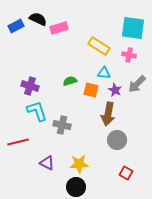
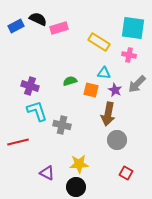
yellow rectangle: moved 4 px up
purple triangle: moved 10 px down
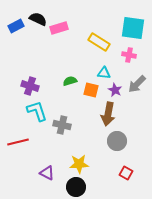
gray circle: moved 1 px down
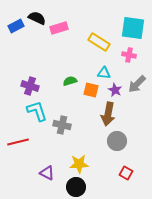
black semicircle: moved 1 px left, 1 px up
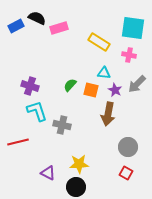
green semicircle: moved 4 px down; rotated 32 degrees counterclockwise
gray circle: moved 11 px right, 6 px down
purple triangle: moved 1 px right
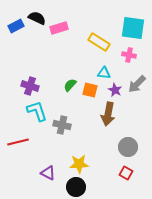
orange square: moved 1 px left
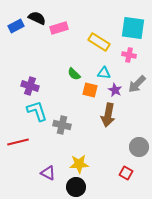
green semicircle: moved 4 px right, 11 px up; rotated 88 degrees counterclockwise
brown arrow: moved 1 px down
gray circle: moved 11 px right
